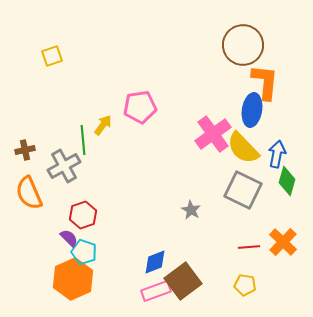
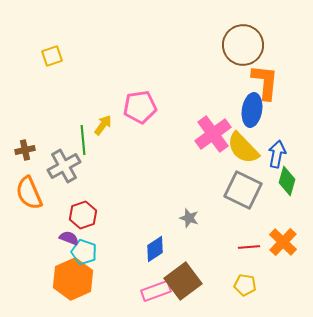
gray star: moved 2 px left, 8 px down; rotated 12 degrees counterclockwise
purple semicircle: rotated 24 degrees counterclockwise
blue diamond: moved 13 px up; rotated 12 degrees counterclockwise
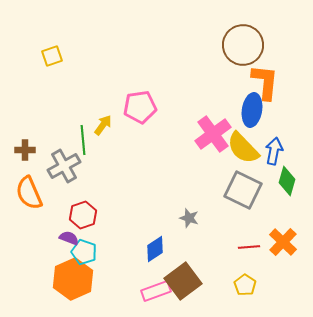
brown cross: rotated 12 degrees clockwise
blue arrow: moved 3 px left, 3 px up
yellow pentagon: rotated 25 degrees clockwise
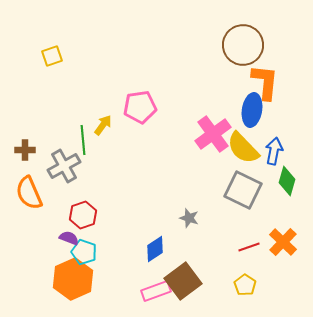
red line: rotated 15 degrees counterclockwise
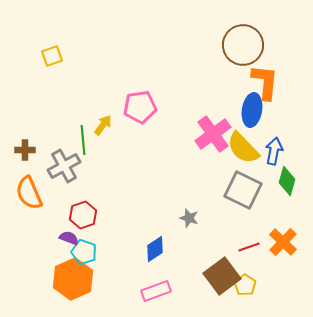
brown square: moved 39 px right, 5 px up
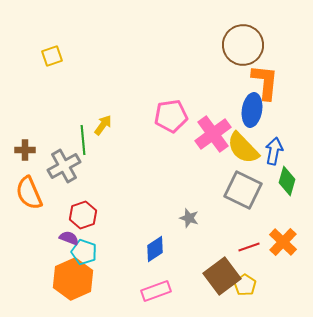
pink pentagon: moved 31 px right, 9 px down
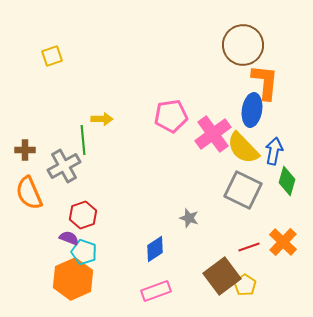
yellow arrow: moved 1 px left, 6 px up; rotated 55 degrees clockwise
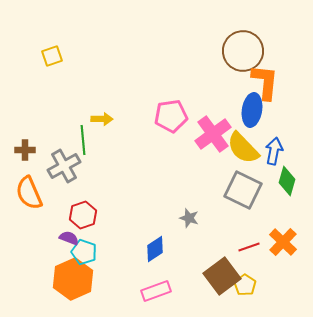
brown circle: moved 6 px down
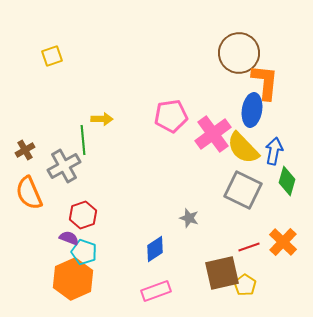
brown circle: moved 4 px left, 2 px down
brown cross: rotated 30 degrees counterclockwise
brown square: moved 3 px up; rotated 24 degrees clockwise
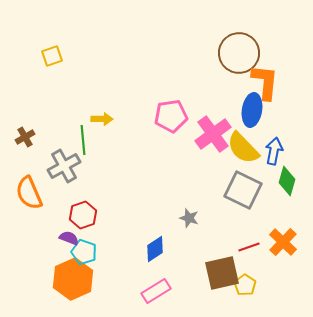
brown cross: moved 13 px up
pink rectangle: rotated 12 degrees counterclockwise
